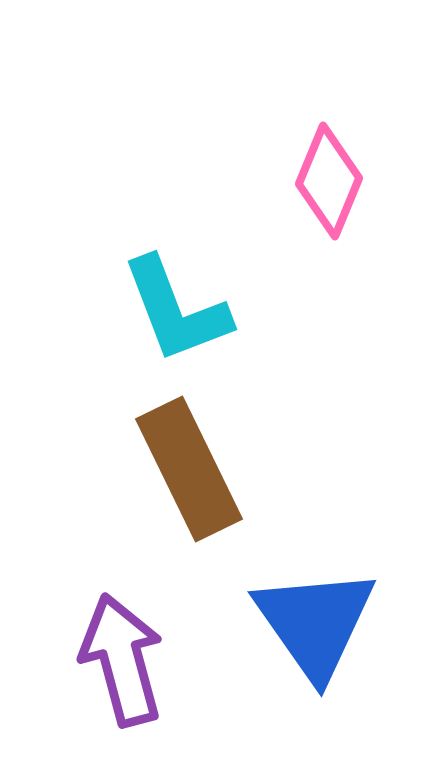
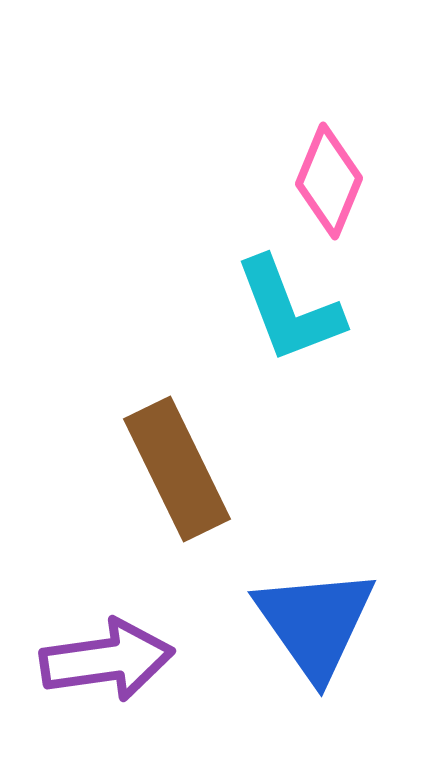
cyan L-shape: moved 113 px right
brown rectangle: moved 12 px left
purple arrow: moved 15 px left; rotated 97 degrees clockwise
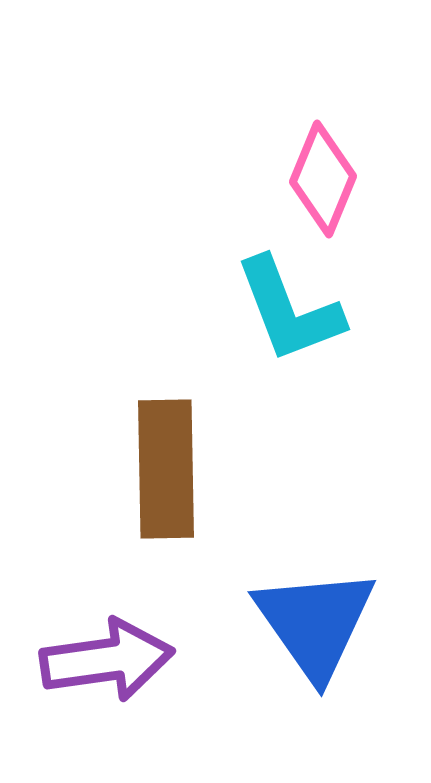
pink diamond: moved 6 px left, 2 px up
brown rectangle: moved 11 px left; rotated 25 degrees clockwise
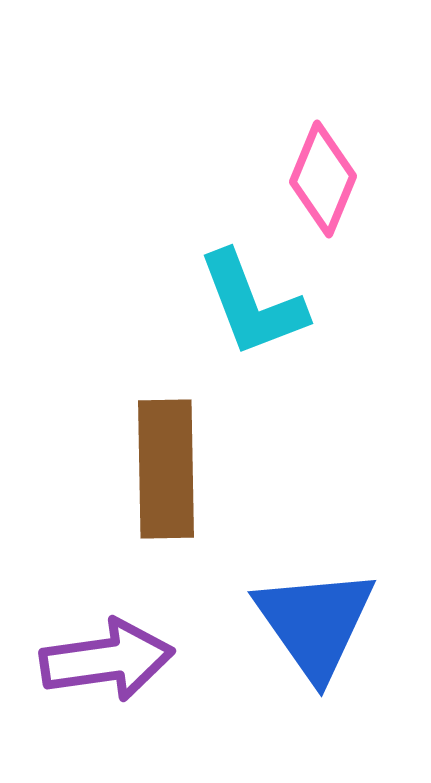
cyan L-shape: moved 37 px left, 6 px up
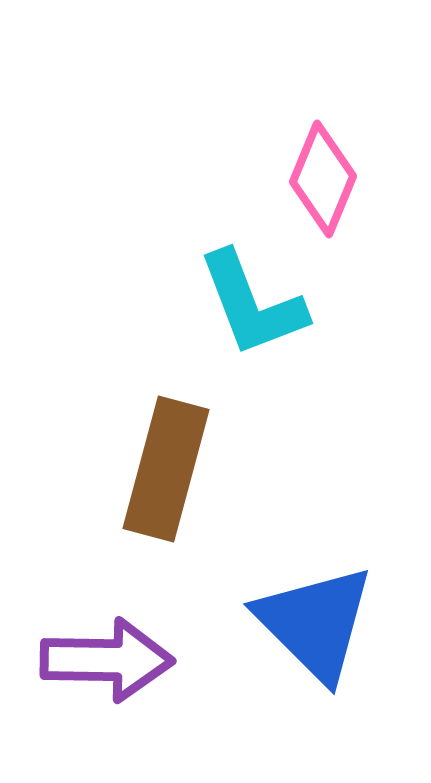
brown rectangle: rotated 16 degrees clockwise
blue triangle: rotated 10 degrees counterclockwise
purple arrow: rotated 9 degrees clockwise
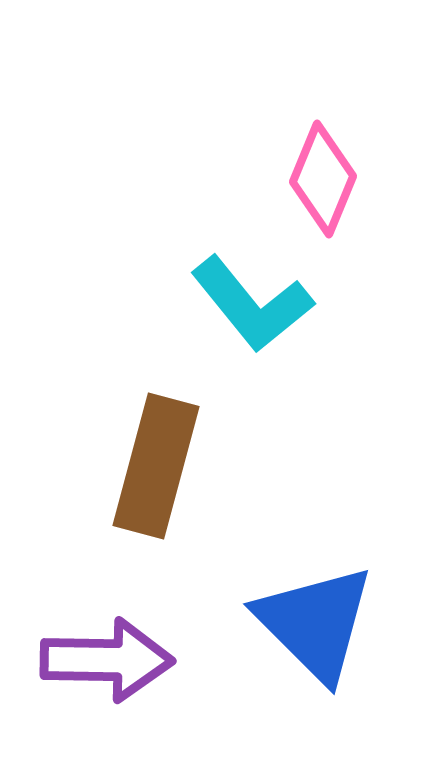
cyan L-shape: rotated 18 degrees counterclockwise
brown rectangle: moved 10 px left, 3 px up
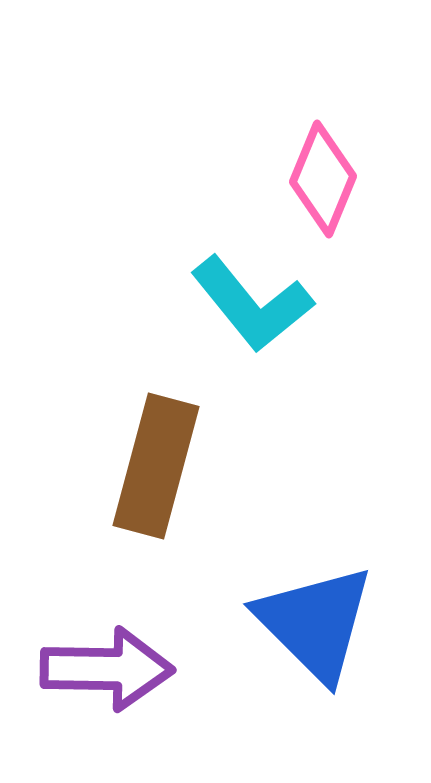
purple arrow: moved 9 px down
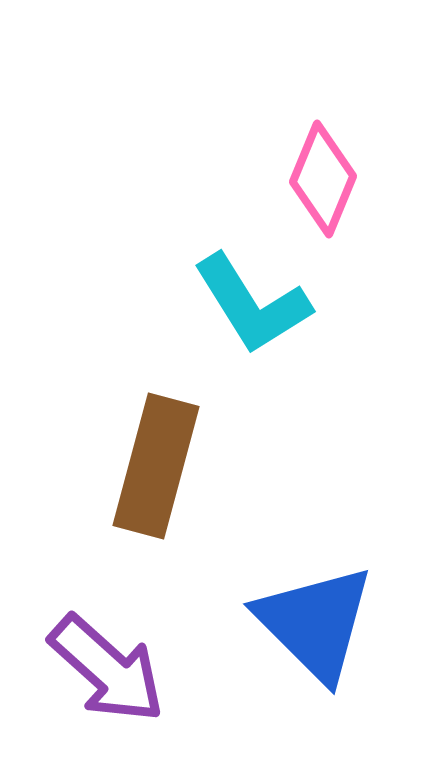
cyan L-shape: rotated 7 degrees clockwise
purple arrow: rotated 41 degrees clockwise
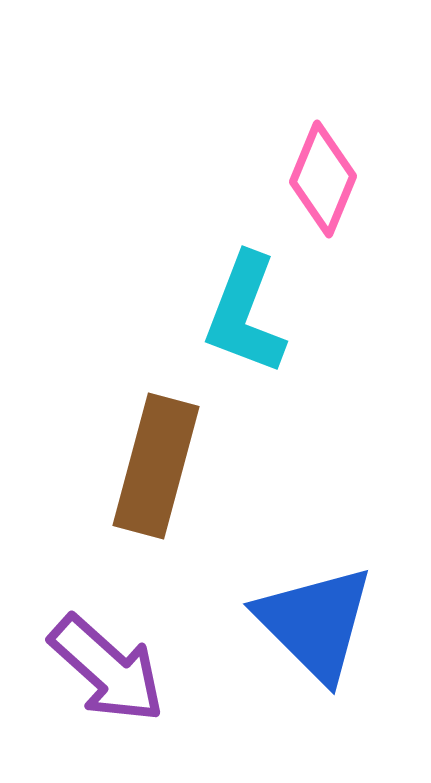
cyan L-shape: moved 7 px left, 10 px down; rotated 53 degrees clockwise
